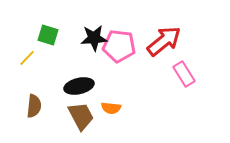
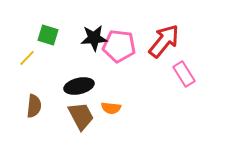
red arrow: rotated 12 degrees counterclockwise
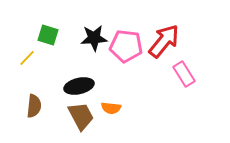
pink pentagon: moved 7 px right
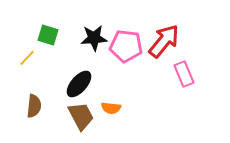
pink rectangle: rotated 10 degrees clockwise
black ellipse: moved 2 px up; rotated 36 degrees counterclockwise
